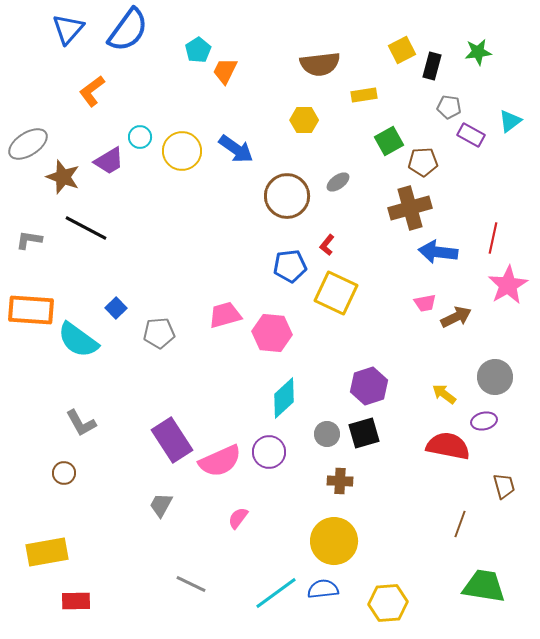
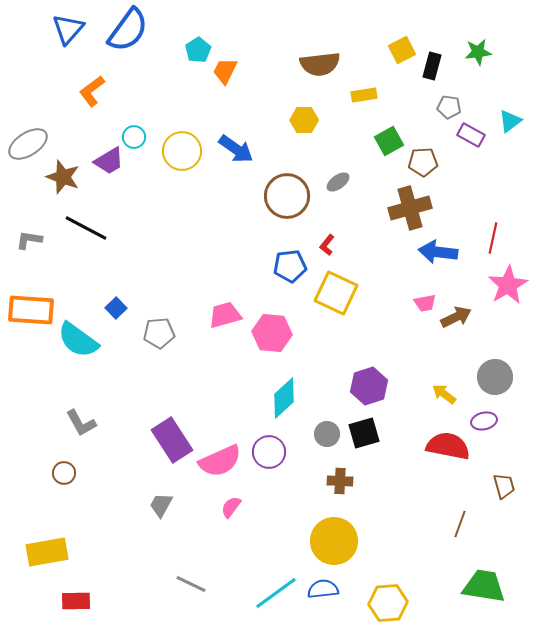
cyan circle at (140, 137): moved 6 px left
pink semicircle at (238, 518): moved 7 px left, 11 px up
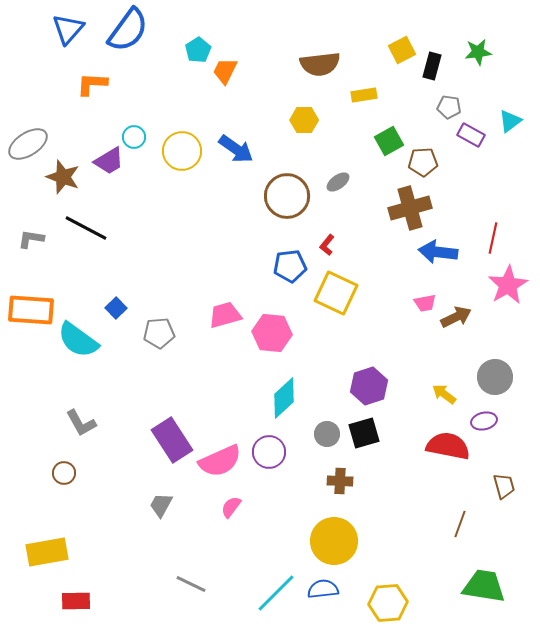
orange L-shape at (92, 91): moved 7 px up; rotated 40 degrees clockwise
gray L-shape at (29, 240): moved 2 px right, 1 px up
cyan line at (276, 593): rotated 9 degrees counterclockwise
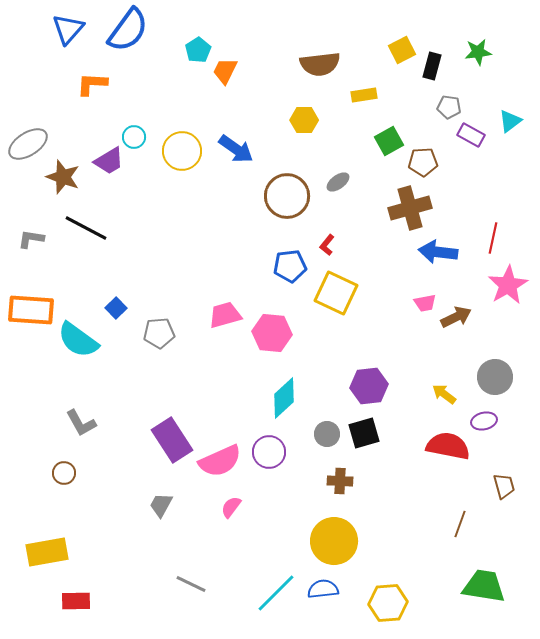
purple hexagon at (369, 386): rotated 12 degrees clockwise
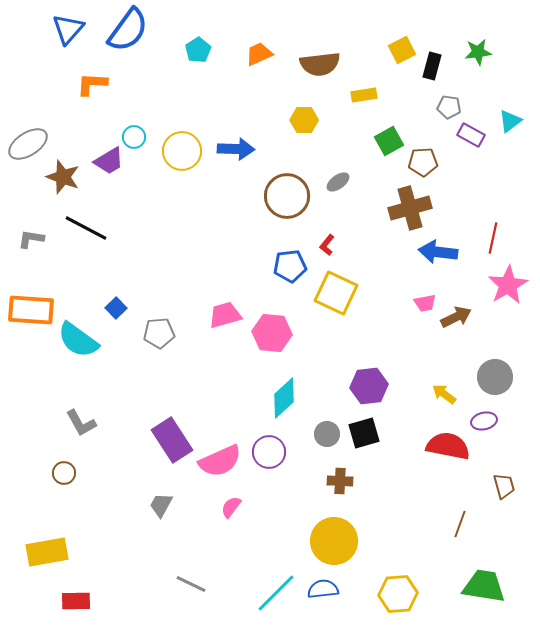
orange trapezoid at (225, 71): moved 34 px right, 17 px up; rotated 40 degrees clockwise
blue arrow at (236, 149): rotated 33 degrees counterclockwise
yellow hexagon at (388, 603): moved 10 px right, 9 px up
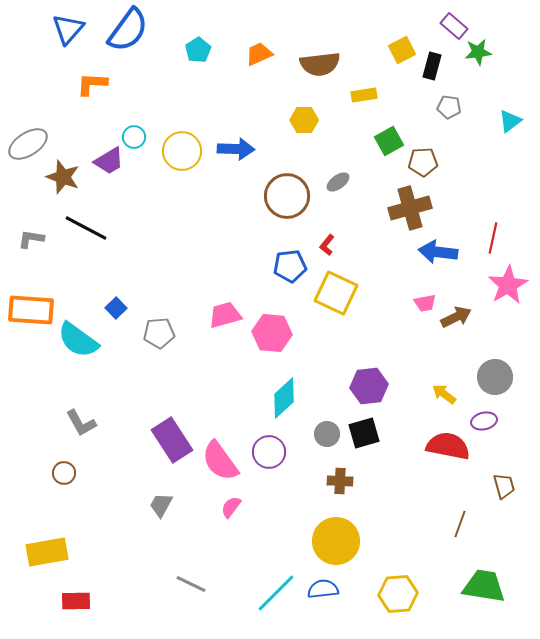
purple rectangle at (471, 135): moved 17 px left, 109 px up; rotated 12 degrees clockwise
pink semicircle at (220, 461): rotated 78 degrees clockwise
yellow circle at (334, 541): moved 2 px right
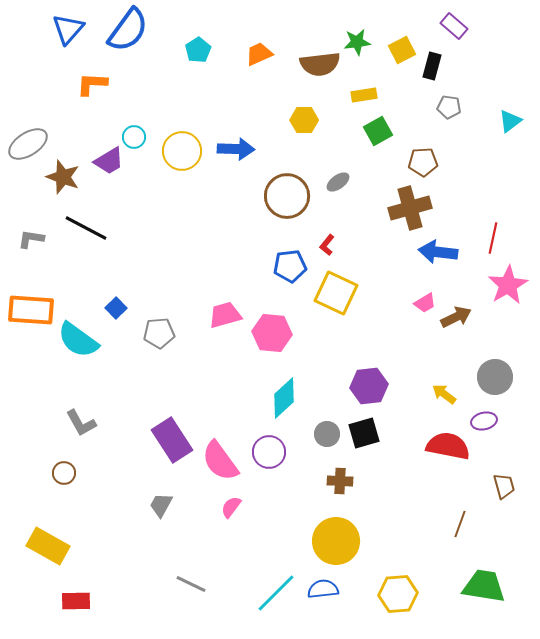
green star at (478, 52): moved 121 px left, 10 px up
green square at (389, 141): moved 11 px left, 10 px up
pink trapezoid at (425, 303): rotated 20 degrees counterclockwise
yellow rectangle at (47, 552): moved 1 px right, 6 px up; rotated 39 degrees clockwise
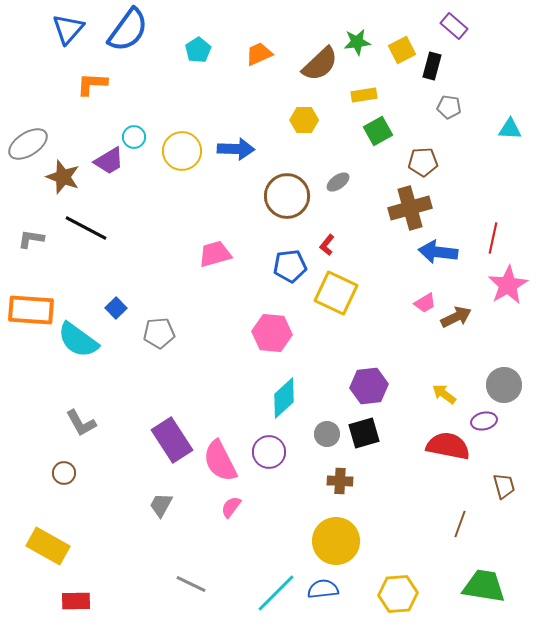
brown semicircle at (320, 64): rotated 36 degrees counterclockwise
cyan triangle at (510, 121): moved 8 px down; rotated 40 degrees clockwise
pink trapezoid at (225, 315): moved 10 px left, 61 px up
gray circle at (495, 377): moved 9 px right, 8 px down
pink semicircle at (220, 461): rotated 9 degrees clockwise
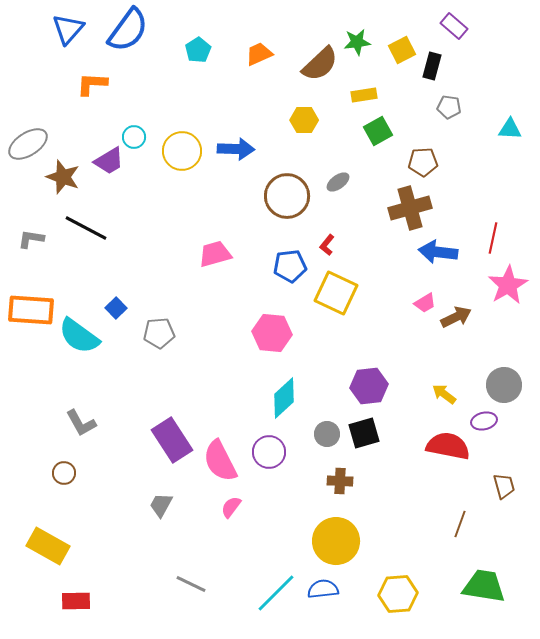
cyan semicircle at (78, 340): moved 1 px right, 4 px up
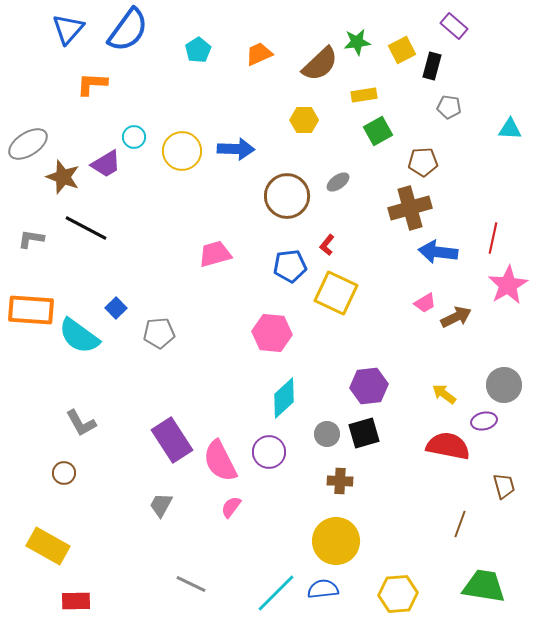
purple trapezoid at (109, 161): moved 3 px left, 3 px down
